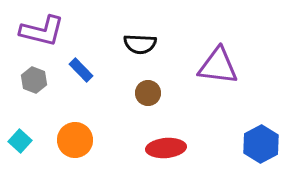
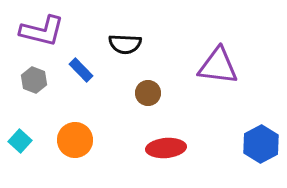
black semicircle: moved 15 px left
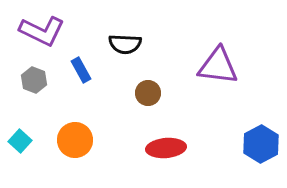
purple L-shape: rotated 12 degrees clockwise
blue rectangle: rotated 15 degrees clockwise
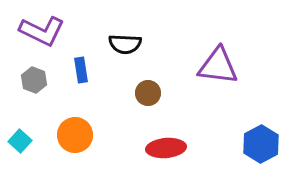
blue rectangle: rotated 20 degrees clockwise
orange circle: moved 5 px up
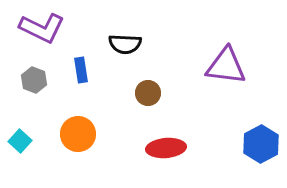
purple L-shape: moved 3 px up
purple triangle: moved 8 px right
orange circle: moved 3 px right, 1 px up
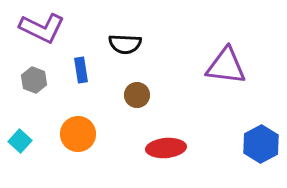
brown circle: moved 11 px left, 2 px down
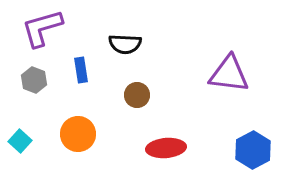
purple L-shape: rotated 138 degrees clockwise
purple triangle: moved 3 px right, 8 px down
blue hexagon: moved 8 px left, 6 px down
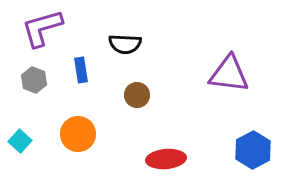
red ellipse: moved 11 px down
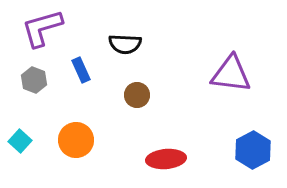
blue rectangle: rotated 15 degrees counterclockwise
purple triangle: moved 2 px right
orange circle: moved 2 px left, 6 px down
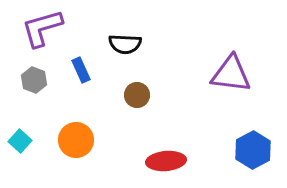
red ellipse: moved 2 px down
